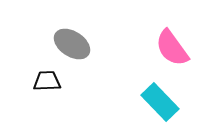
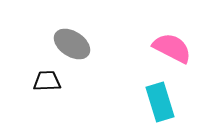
pink semicircle: rotated 153 degrees clockwise
cyan rectangle: rotated 27 degrees clockwise
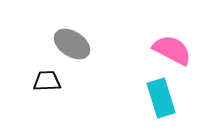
pink semicircle: moved 2 px down
cyan rectangle: moved 1 px right, 4 px up
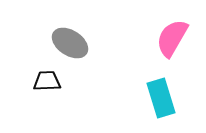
gray ellipse: moved 2 px left, 1 px up
pink semicircle: moved 12 px up; rotated 87 degrees counterclockwise
